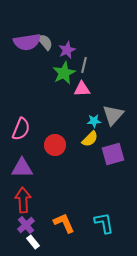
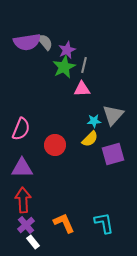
green star: moved 6 px up
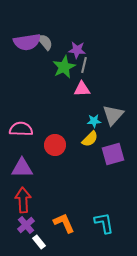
purple star: moved 10 px right; rotated 30 degrees clockwise
pink semicircle: rotated 110 degrees counterclockwise
white rectangle: moved 6 px right
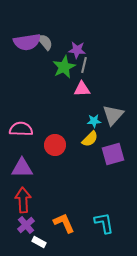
white rectangle: rotated 24 degrees counterclockwise
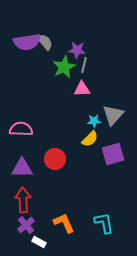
red circle: moved 14 px down
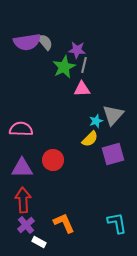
cyan star: moved 2 px right; rotated 16 degrees counterclockwise
red circle: moved 2 px left, 1 px down
cyan L-shape: moved 13 px right
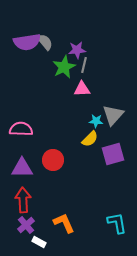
purple star: rotated 12 degrees counterclockwise
cyan star: rotated 24 degrees clockwise
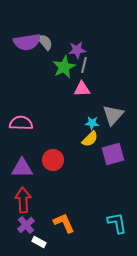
cyan star: moved 4 px left, 2 px down
pink semicircle: moved 6 px up
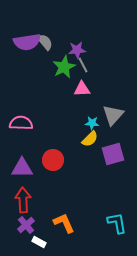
gray line: moved 1 px left; rotated 42 degrees counterclockwise
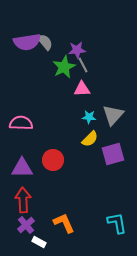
cyan star: moved 3 px left, 6 px up
